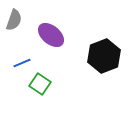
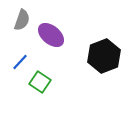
gray semicircle: moved 8 px right
blue line: moved 2 px left, 1 px up; rotated 24 degrees counterclockwise
green square: moved 2 px up
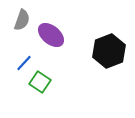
black hexagon: moved 5 px right, 5 px up
blue line: moved 4 px right, 1 px down
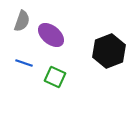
gray semicircle: moved 1 px down
blue line: rotated 66 degrees clockwise
green square: moved 15 px right, 5 px up; rotated 10 degrees counterclockwise
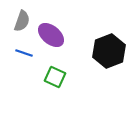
blue line: moved 10 px up
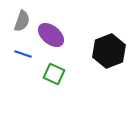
blue line: moved 1 px left, 1 px down
green square: moved 1 px left, 3 px up
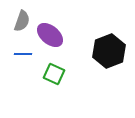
purple ellipse: moved 1 px left
blue line: rotated 18 degrees counterclockwise
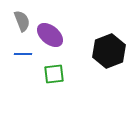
gray semicircle: rotated 40 degrees counterclockwise
green square: rotated 30 degrees counterclockwise
